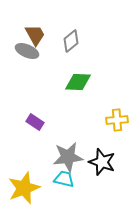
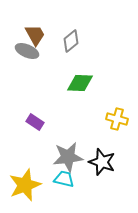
green diamond: moved 2 px right, 1 px down
yellow cross: moved 1 px up; rotated 20 degrees clockwise
yellow star: moved 1 px right, 3 px up
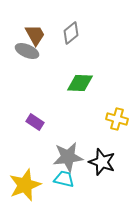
gray diamond: moved 8 px up
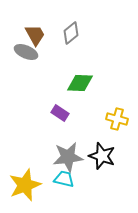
gray ellipse: moved 1 px left, 1 px down
purple rectangle: moved 25 px right, 9 px up
black star: moved 6 px up
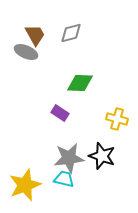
gray diamond: rotated 25 degrees clockwise
gray star: moved 1 px right, 1 px down
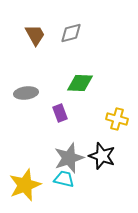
gray ellipse: moved 41 px down; rotated 30 degrees counterclockwise
purple rectangle: rotated 36 degrees clockwise
gray star: rotated 12 degrees counterclockwise
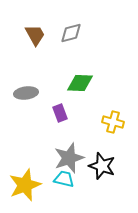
yellow cross: moved 4 px left, 3 px down
black star: moved 10 px down
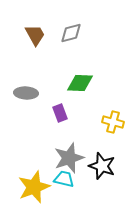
gray ellipse: rotated 10 degrees clockwise
yellow star: moved 9 px right, 2 px down
